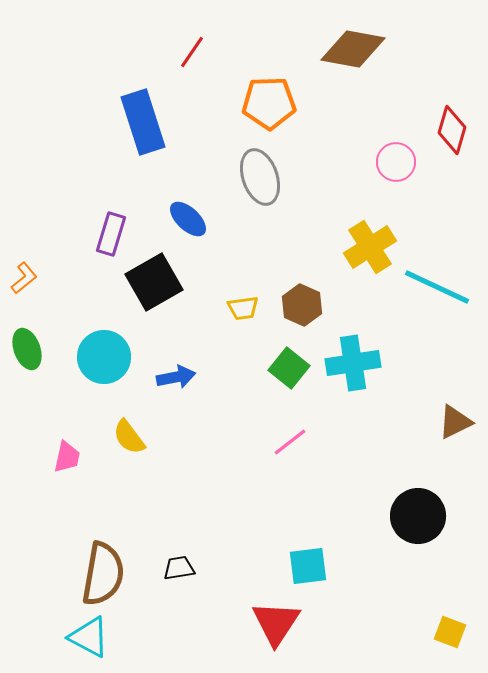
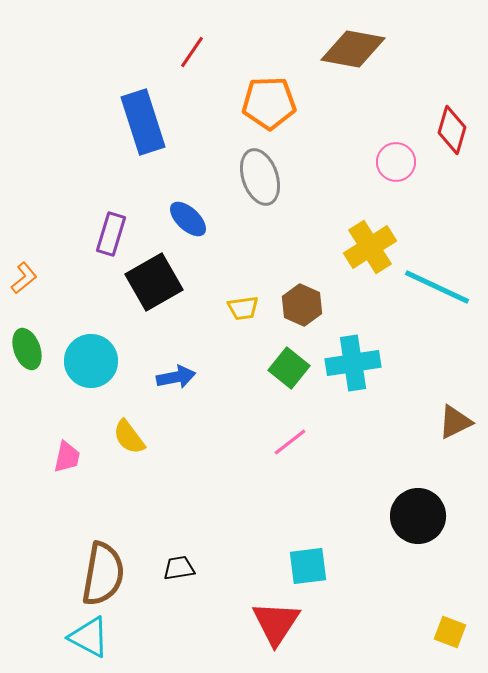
cyan circle: moved 13 px left, 4 px down
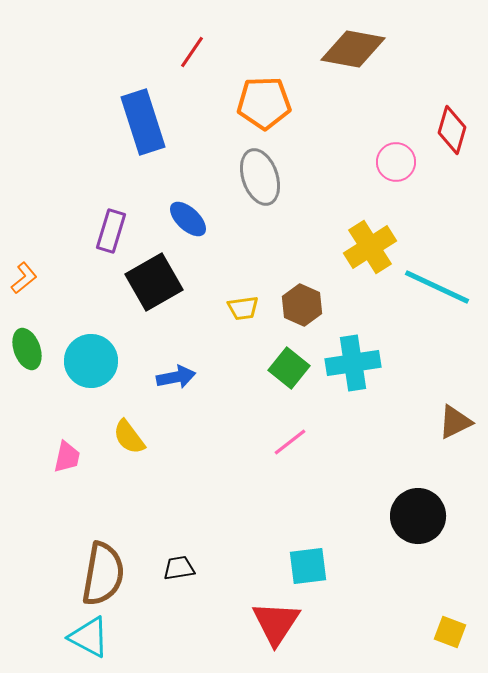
orange pentagon: moved 5 px left
purple rectangle: moved 3 px up
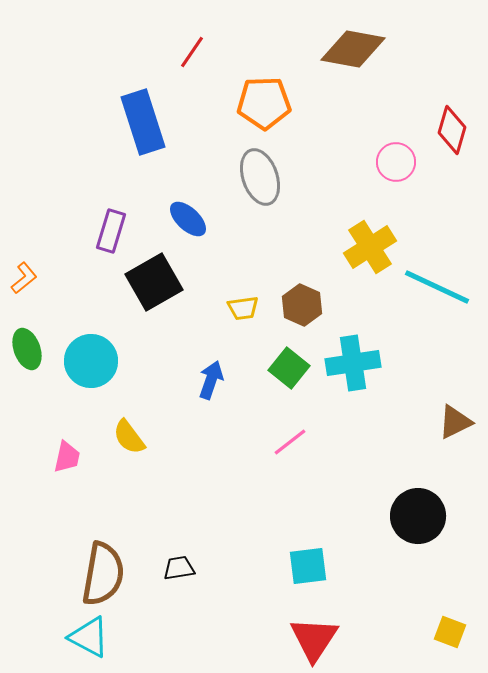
blue arrow: moved 35 px right, 3 px down; rotated 60 degrees counterclockwise
red triangle: moved 38 px right, 16 px down
